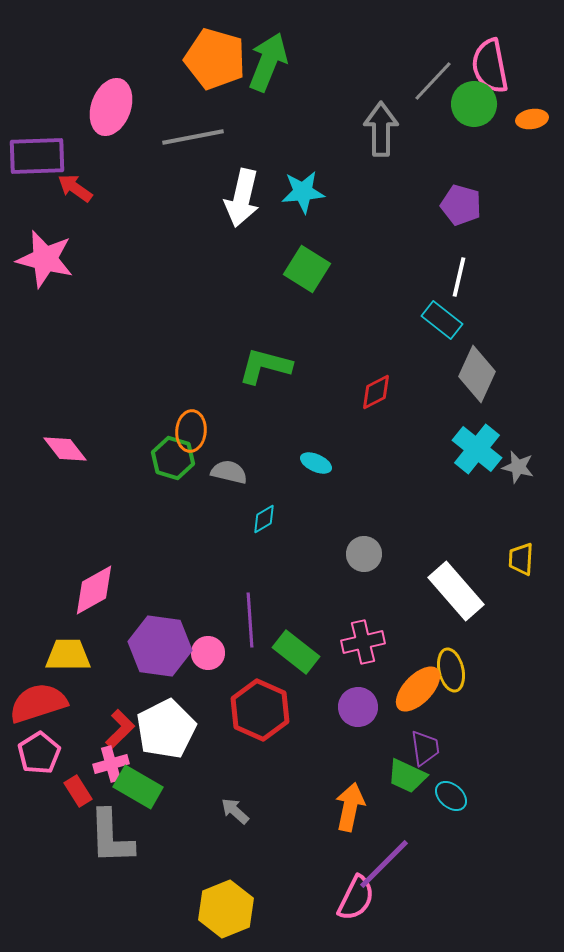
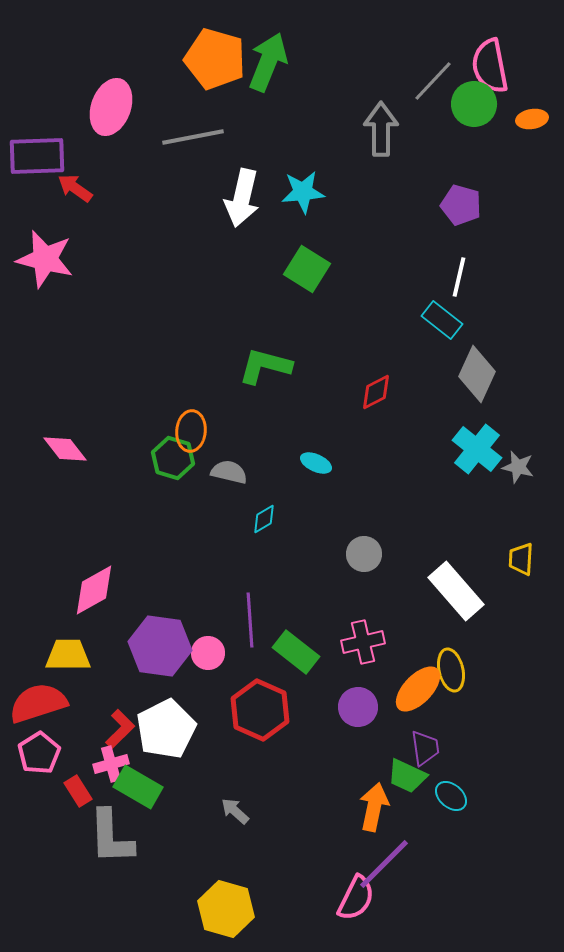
orange arrow at (350, 807): moved 24 px right
yellow hexagon at (226, 909): rotated 22 degrees counterclockwise
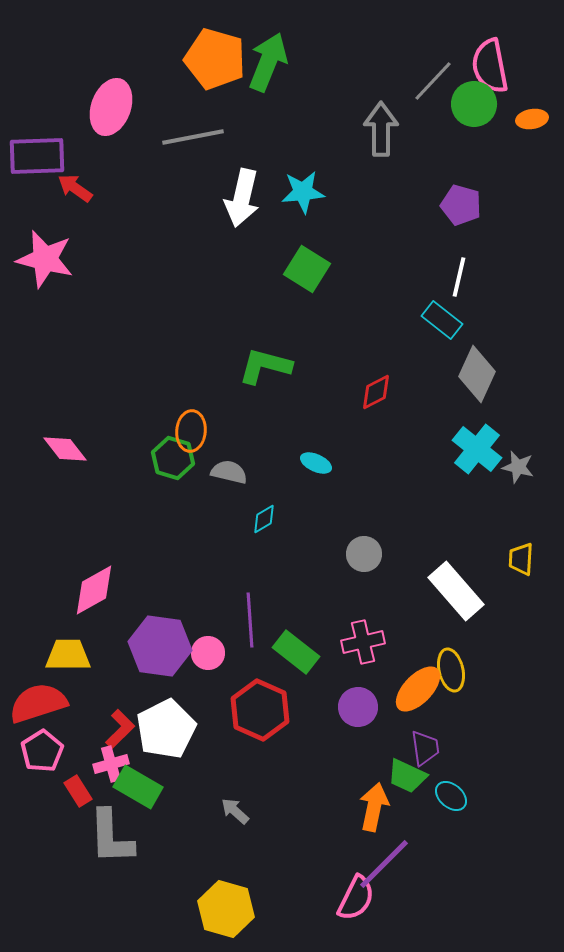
pink pentagon at (39, 753): moved 3 px right, 2 px up
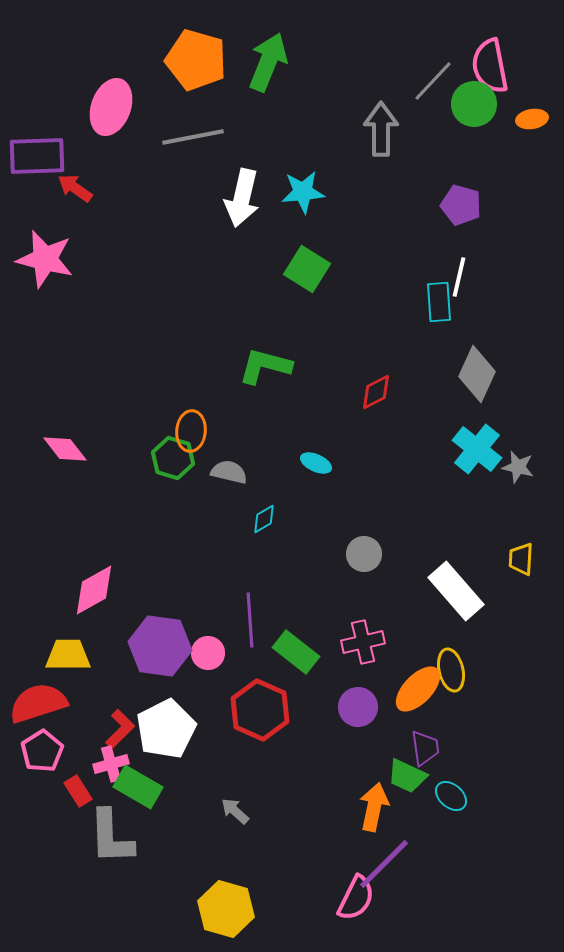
orange pentagon at (215, 59): moved 19 px left, 1 px down
cyan rectangle at (442, 320): moved 3 px left, 18 px up; rotated 48 degrees clockwise
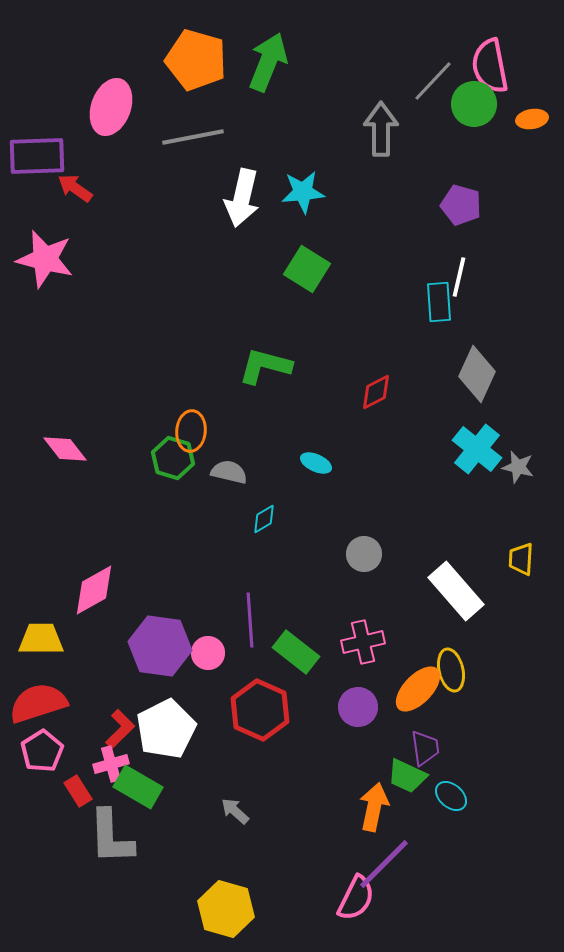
yellow trapezoid at (68, 655): moved 27 px left, 16 px up
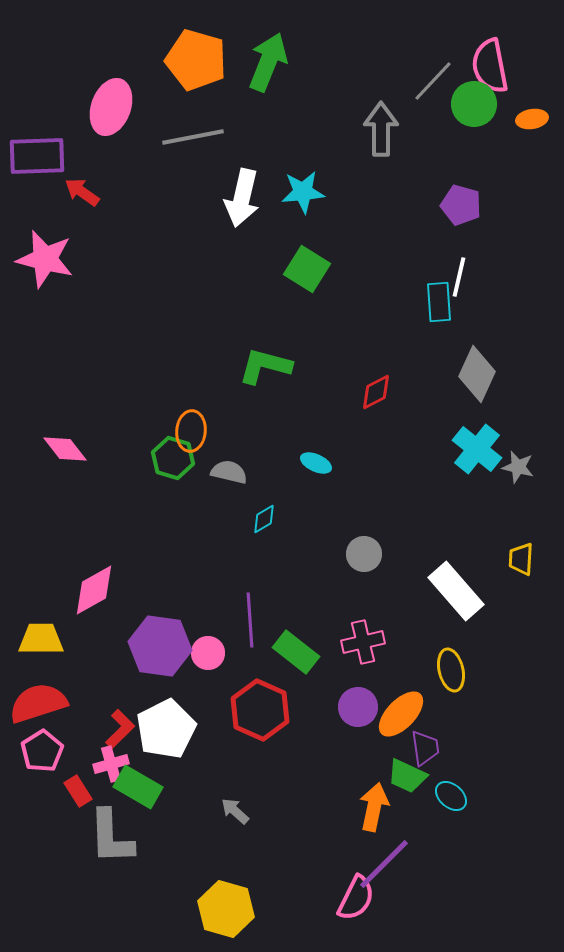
red arrow at (75, 188): moved 7 px right, 4 px down
orange ellipse at (418, 689): moved 17 px left, 25 px down
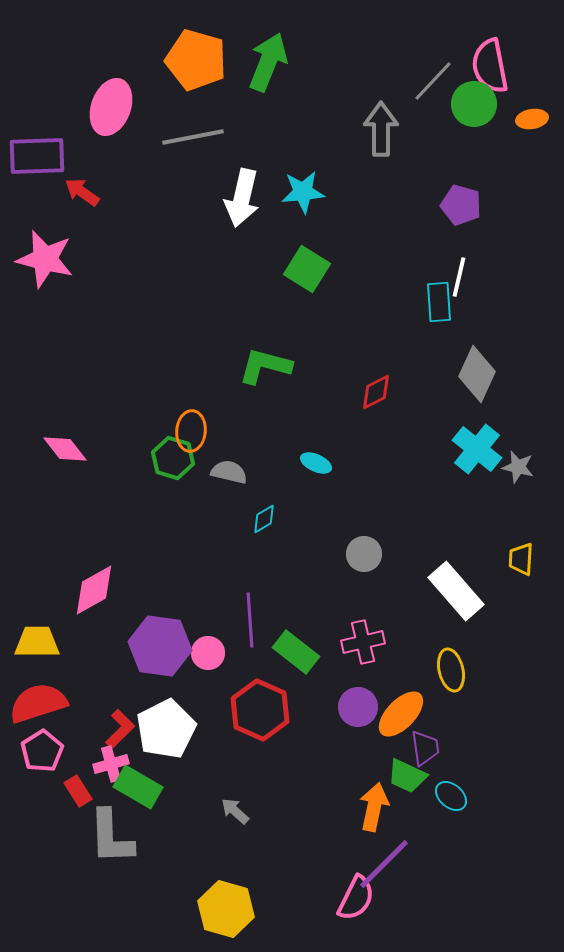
yellow trapezoid at (41, 639): moved 4 px left, 3 px down
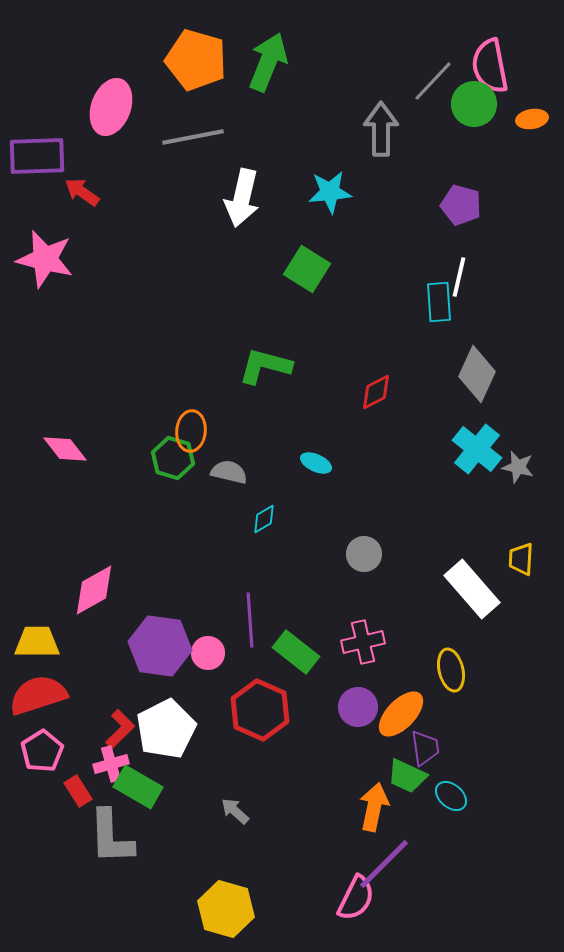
cyan star at (303, 192): moved 27 px right
white rectangle at (456, 591): moved 16 px right, 2 px up
red semicircle at (38, 703): moved 8 px up
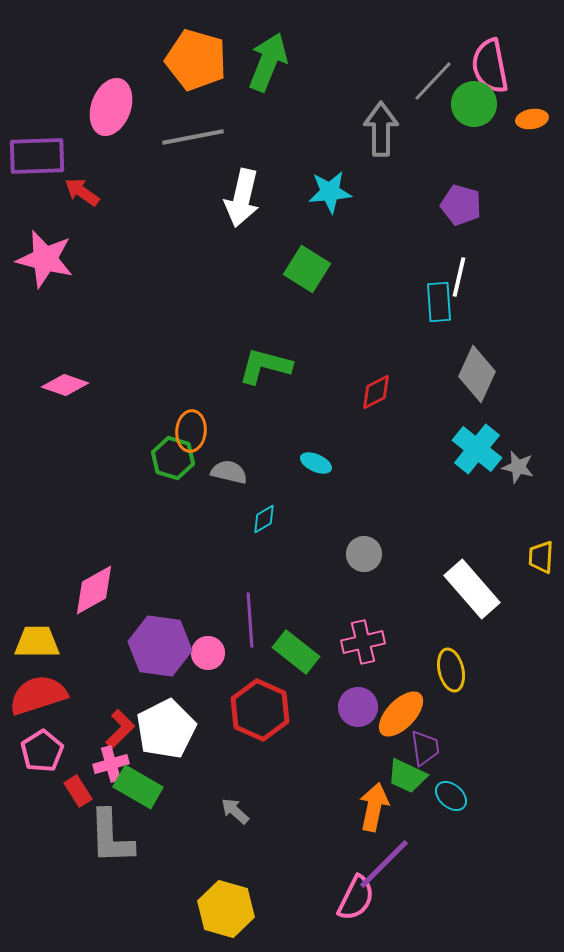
pink diamond at (65, 449): moved 64 px up; rotated 33 degrees counterclockwise
yellow trapezoid at (521, 559): moved 20 px right, 2 px up
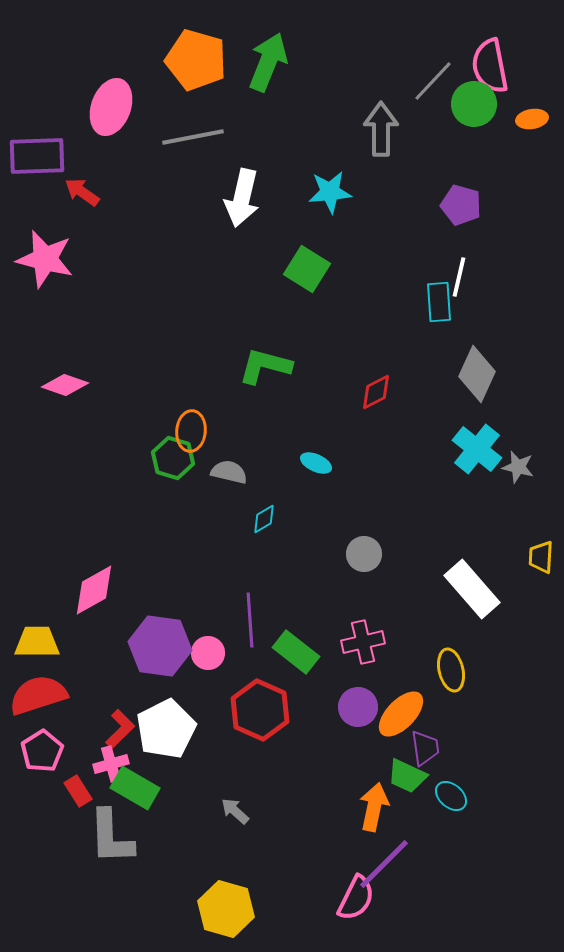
green rectangle at (138, 787): moved 3 px left, 1 px down
